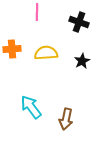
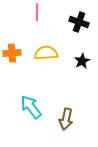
orange cross: moved 4 px down
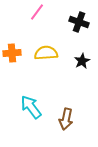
pink line: rotated 36 degrees clockwise
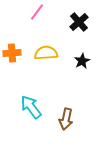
black cross: rotated 30 degrees clockwise
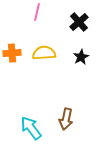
pink line: rotated 24 degrees counterclockwise
yellow semicircle: moved 2 px left
black star: moved 1 px left, 4 px up
cyan arrow: moved 21 px down
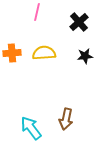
black star: moved 4 px right, 1 px up; rotated 21 degrees clockwise
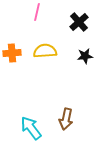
yellow semicircle: moved 1 px right, 2 px up
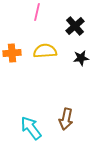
black cross: moved 4 px left, 4 px down
black star: moved 4 px left, 2 px down
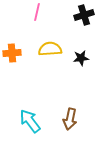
black cross: moved 9 px right, 11 px up; rotated 24 degrees clockwise
yellow semicircle: moved 5 px right, 2 px up
brown arrow: moved 4 px right
cyan arrow: moved 1 px left, 7 px up
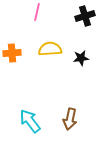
black cross: moved 1 px right, 1 px down
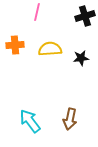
orange cross: moved 3 px right, 8 px up
